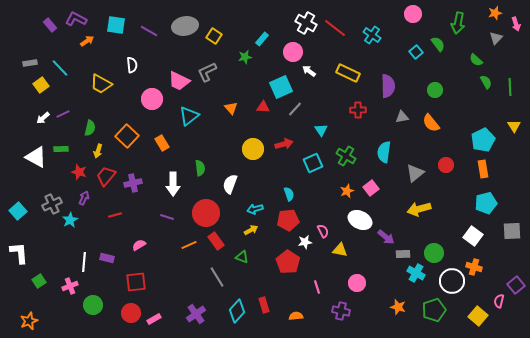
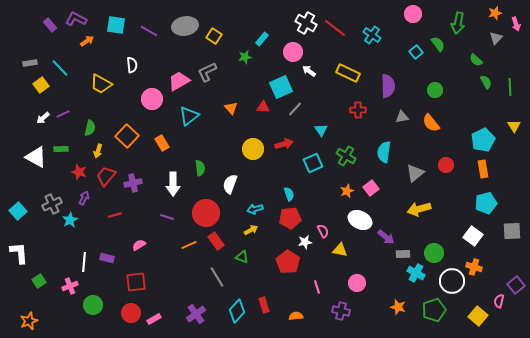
pink trapezoid at (179, 81): rotated 125 degrees clockwise
red pentagon at (288, 220): moved 2 px right, 2 px up
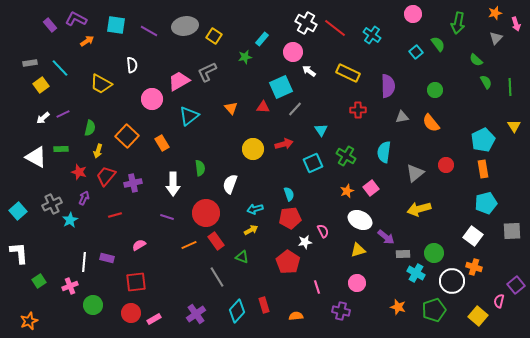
yellow triangle at (340, 250): moved 18 px right; rotated 28 degrees counterclockwise
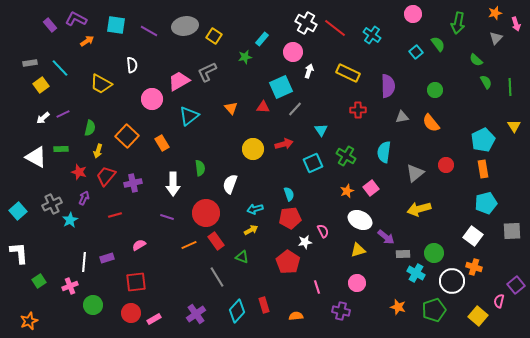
white arrow at (309, 71): rotated 72 degrees clockwise
purple rectangle at (107, 258): rotated 32 degrees counterclockwise
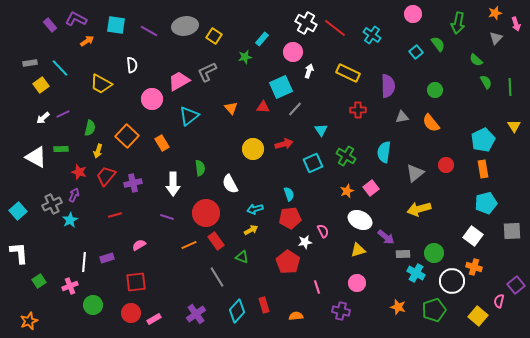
white semicircle at (230, 184): rotated 48 degrees counterclockwise
purple arrow at (84, 198): moved 10 px left, 3 px up
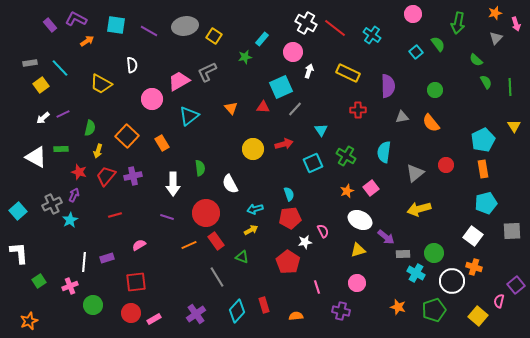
purple cross at (133, 183): moved 7 px up
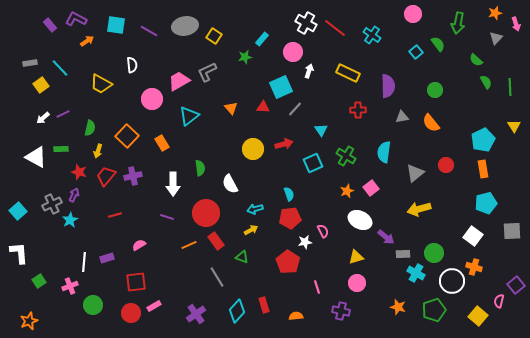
yellow triangle at (358, 250): moved 2 px left, 7 px down
pink rectangle at (154, 319): moved 13 px up
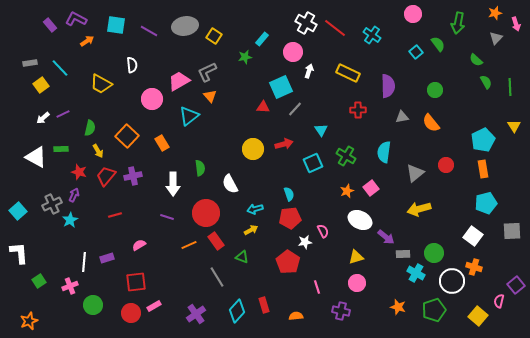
orange triangle at (231, 108): moved 21 px left, 12 px up
yellow arrow at (98, 151): rotated 48 degrees counterclockwise
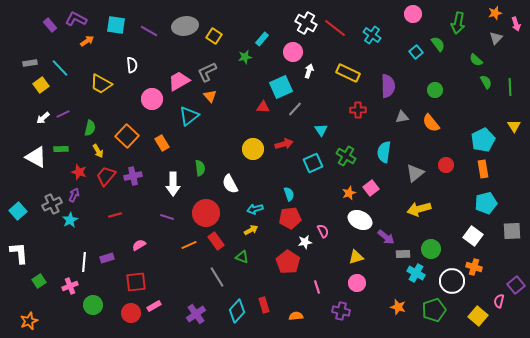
orange star at (347, 191): moved 2 px right, 2 px down
green circle at (434, 253): moved 3 px left, 4 px up
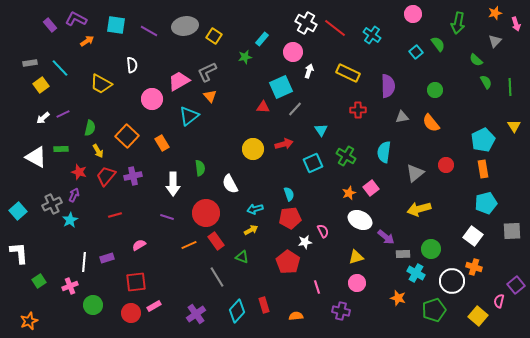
gray triangle at (496, 38): moved 1 px left, 3 px down
orange star at (398, 307): moved 9 px up
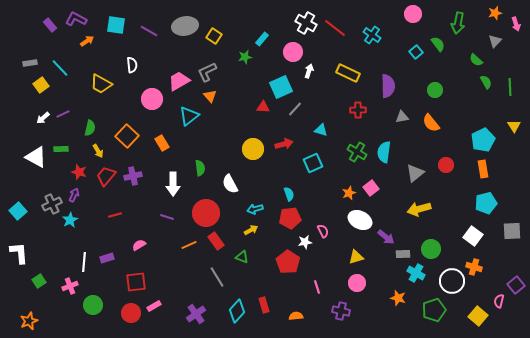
cyan triangle at (321, 130): rotated 40 degrees counterclockwise
green cross at (346, 156): moved 11 px right, 4 px up
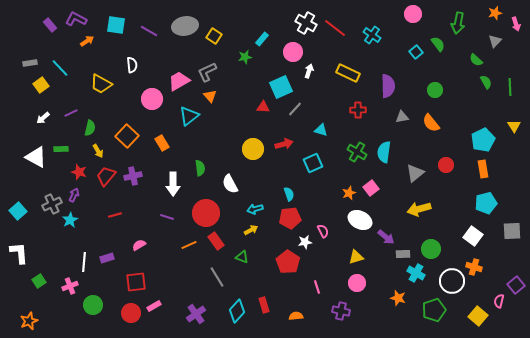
purple line at (63, 114): moved 8 px right, 1 px up
